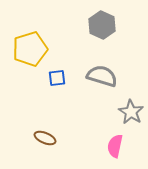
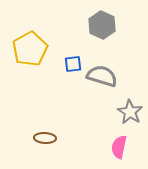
yellow pentagon: rotated 12 degrees counterclockwise
blue square: moved 16 px right, 14 px up
gray star: moved 1 px left
brown ellipse: rotated 20 degrees counterclockwise
pink semicircle: moved 4 px right, 1 px down
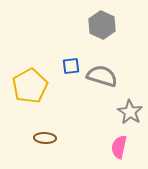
yellow pentagon: moved 37 px down
blue square: moved 2 px left, 2 px down
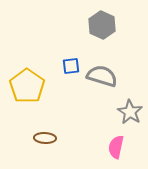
yellow pentagon: moved 3 px left; rotated 8 degrees counterclockwise
pink semicircle: moved 3 px left
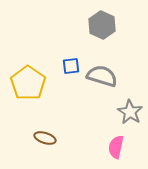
yellow pentagon: moved 1 px right, 3 px up
brown ellipse: rotated 15 degrees clockwise
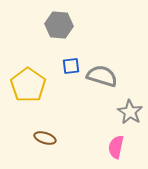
gray hexagon: moved 43 px left; rotated 20 degrees counterclockwise
yellow pentagon: moved 2 px down
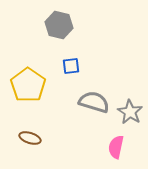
gray hexagon: rotated 8 degrees clockwise
gray semicircle: moved 8 px left, 26 px down
brown ellipse: moved 15 px left
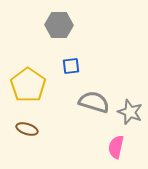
gray hexagon: rotated 12 degrees counterclockwise
gray star: rotated 10 degrees counterclockwise
brown ellipse: moved 3 px left, 9 px up
